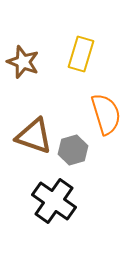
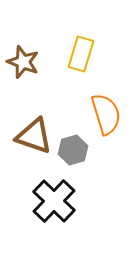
black cross: rotated 9 degrees clockwise
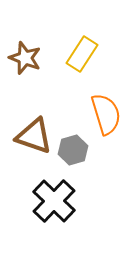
yellow rectangle: moved 1 px right; rotated 16 degrees clockwise
brown star: moved 2 px right, 4 px up
